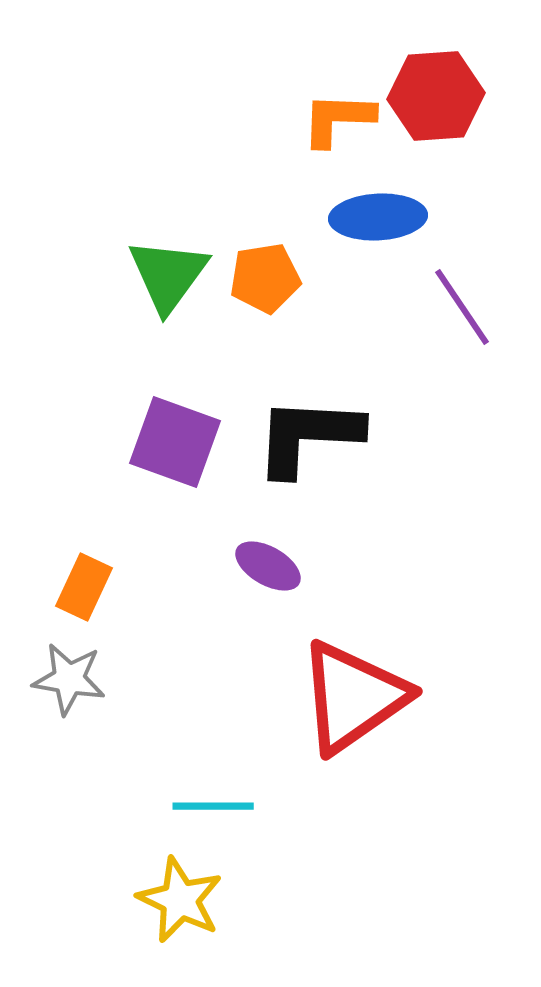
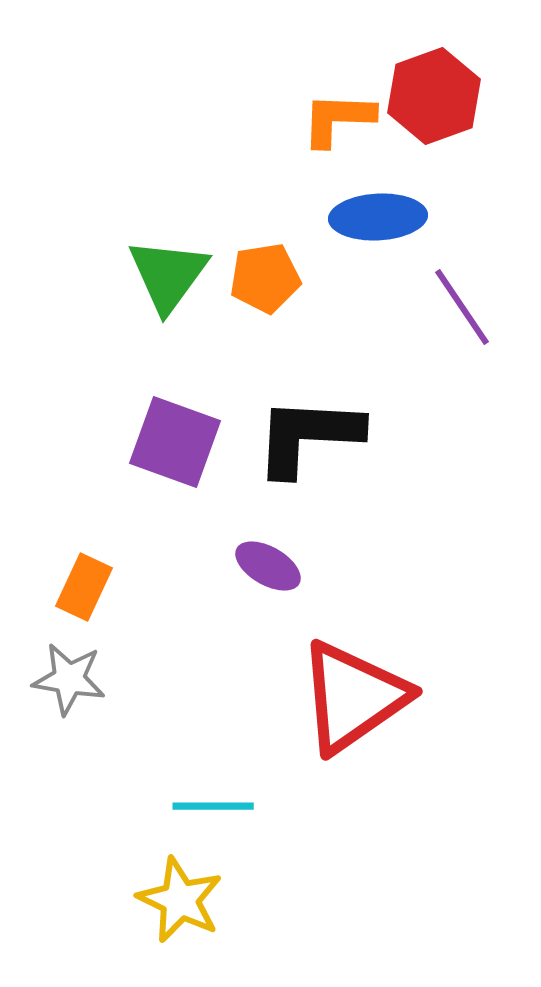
red hexagon: moved 2 px left; rotated 16 degrees counterclockwise
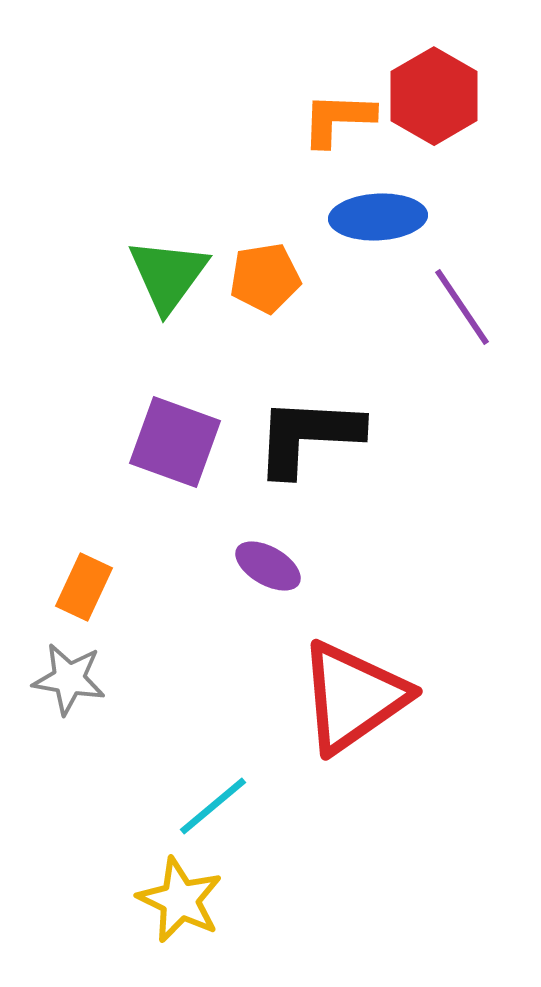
red hexagon: rotated 10 degrees counterclockwise
cyan line: rotated 40 degrees counterclockwise
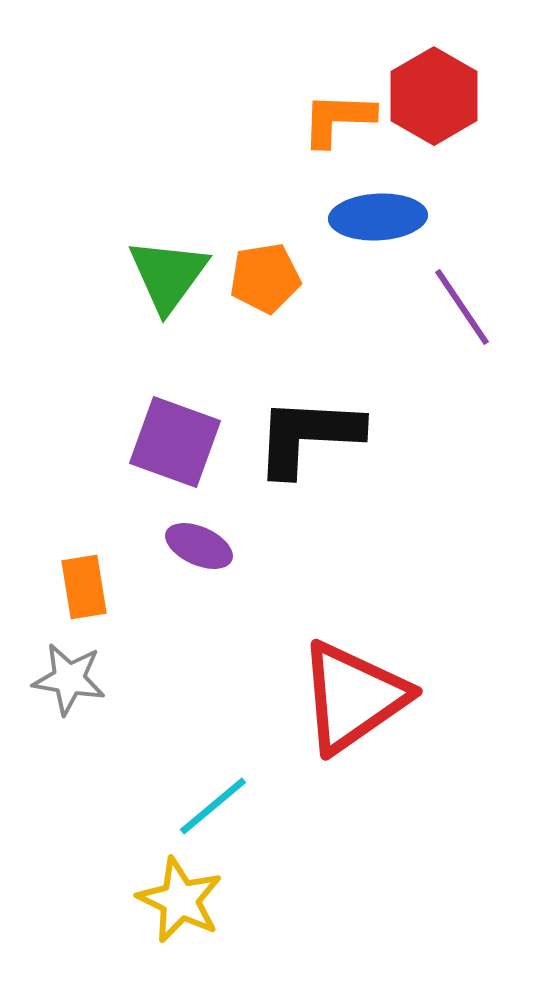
purple ellipse: moved 69 px left, 20 px up; rotated 6 degrees counterclockwise
orange rectangle: rotated 34 degrees counterclockwise
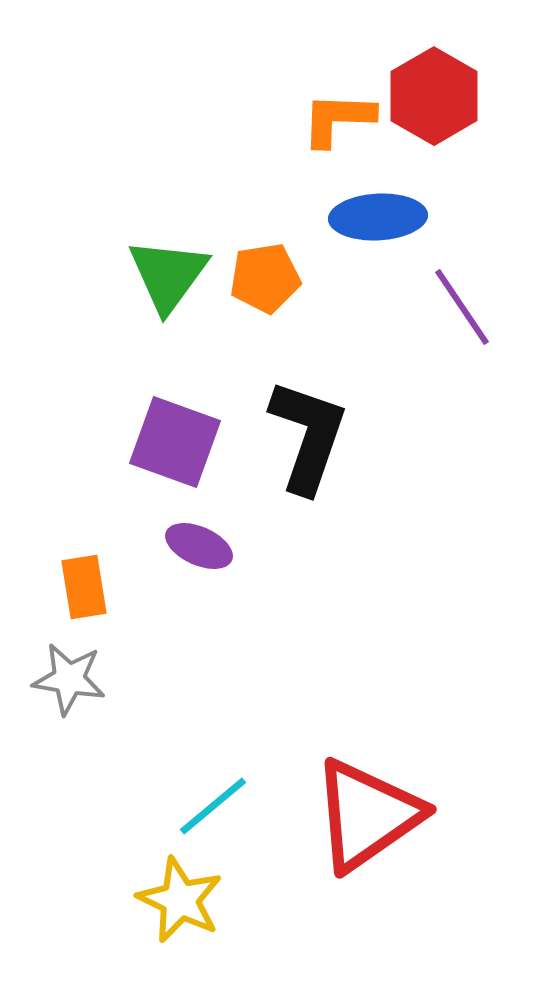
black L-shape: rotated 106 degrees clockwise
red triangle: moved 14 px right, 118 px down
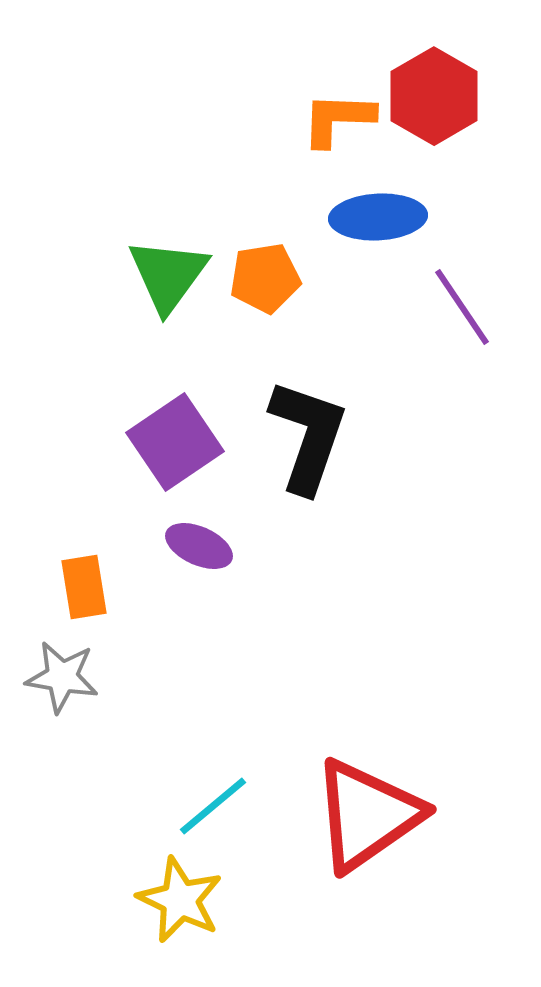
purple square: rotated 36 degrees clockwise
gray star: moved 7 px left, 2 px up
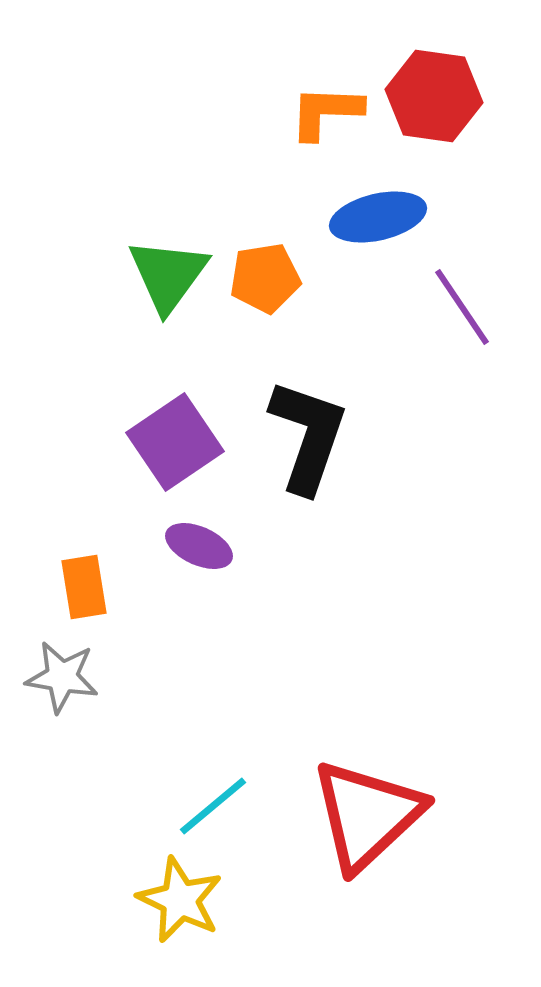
red hexagon: rotated 22 degrees counterclockwise
orange L-shape: moved 12 px left, 7 px up
blue ellipse: rotated 10 degrees counterclockwise
red triangle: rotated 8 degrees counterclockwise
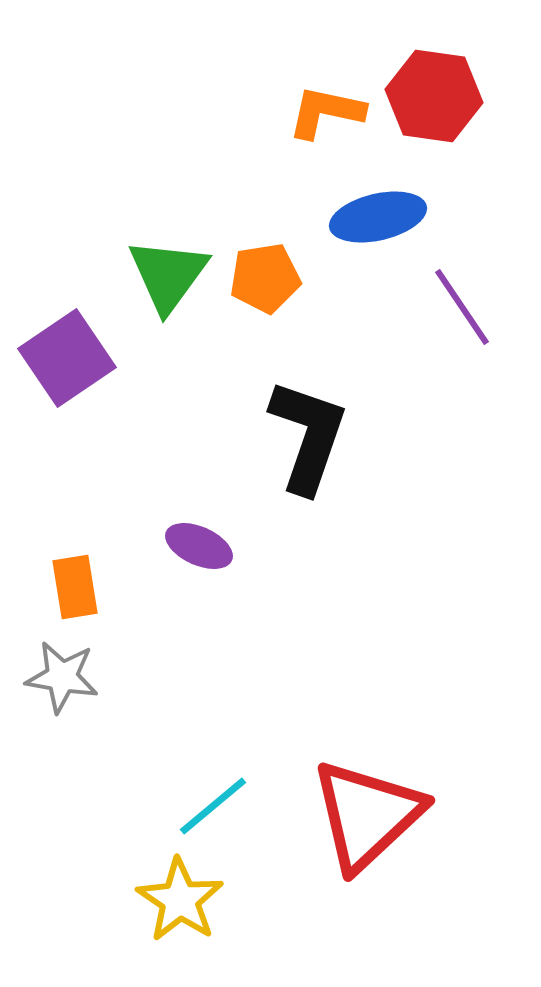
orange L-shape: rotated 10 degrees clockwise
purple square: moved 108 px left, 84 px up
orange rectangle: moved 9 px left
yellow star: rotated 8 degrees clockwise
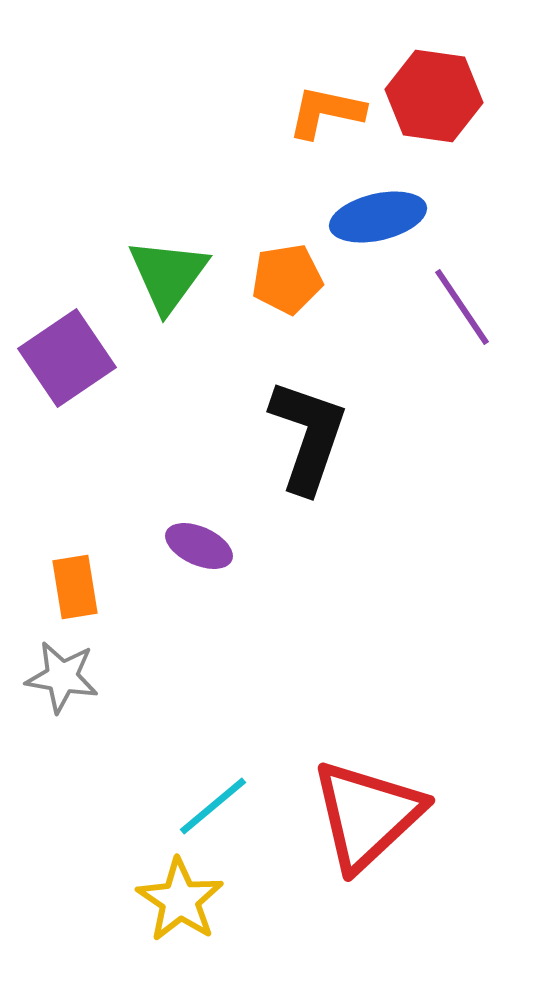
orange pentagon: moved 22 px right, 1 px down
